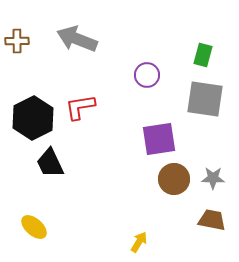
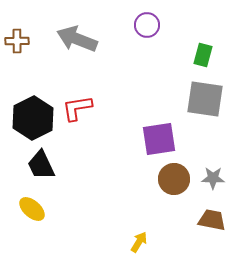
purple circle: moved 50 px up
red L-shape: moved 3 px left, 1 px down
black trapezoid: moved 9 px left, 2 px down
yellow ellipse: moved 2 px left, 18 px up
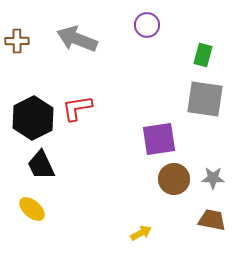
yellow arrow: moved 2 px right, 9 px up; rotated 30 degrees clockwise
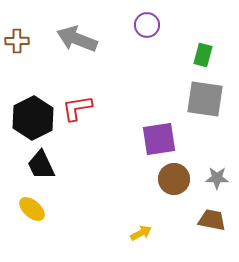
gray star: moved 4 px right
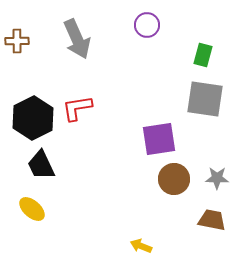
gray arrow: rotated 135 degrees counterclockwise
yellow arrow: moved 13 px down; rotated 130 degrees counterclockwise
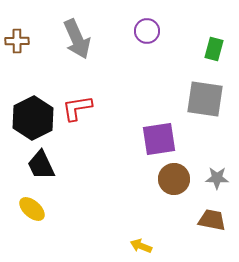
purple circle: moved 6 px down
green rectangle: moved 11 px right, 6 px up
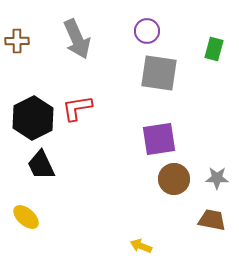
gray square: moved 46 px left, 26 px up
yellow ellipse: moved 6 px left, 8 px down
